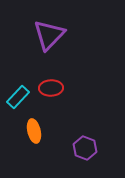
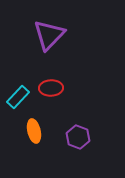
purple hexagon: moved 7 px left, 11 px up
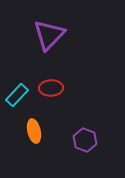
cyan rectangle: moved 1 px left, 2 px up
purple hexagon: moved 7 px right, 3 px down
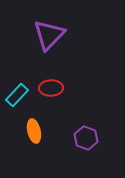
purple hexagon: moved 1 px right, 2 px up
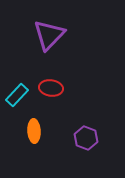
red ellipse: rotated 10 degrees clockwise
orange ellipse: rotated 10 degrees clockwise
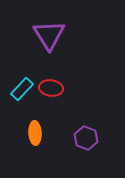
purple triangle: rotated 16 degrees counterclockwise
cyan rectangle: moved 5 px right, 6 px up
orange ellipse: moved 1 px right, 2 px down
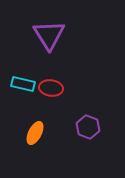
cyan rectangle: moved 1 px right, 5 px up; rotated 60 degrees clockwise
orange ellipse: rotated 30 degrees clockwise
purple hexagon: moved 2 px right, 11 px up
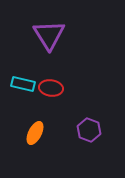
purple hexagon: moved 1 px right, 3 px down
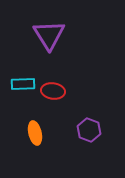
cyan rectangle: rotated 15 degrees counterclockwise
red ellipse: moved 2 px right, 3 px down
orange ellipse: rotated 40 degrees counterclockwise
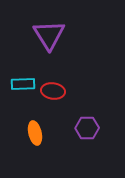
purple hexagon: moved 2 px left, 2 px up; rotated 20 degrees counterclockwise
